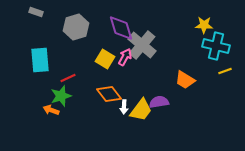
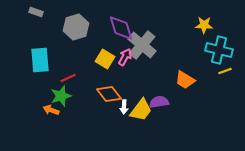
cyan cross: moved 3 px right, 4 px down
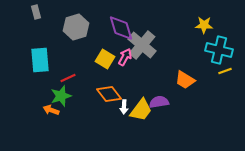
gray rectangle: rotated 56 degrees clockwise
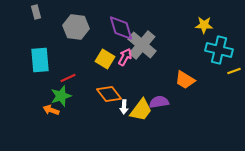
gray hexagon: rotated 25 degrees clockwise
yellow line: moved 9 px right
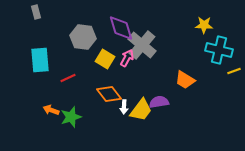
gray hexagon: moved 7 px right, 10 px down
pink arrow: moved 2 px right, 1 px down
green star: moved 10 px right, 21 px down
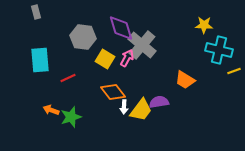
orange diamond: moved 4 px right, 2 px up
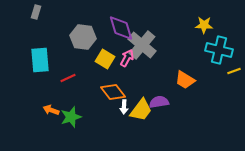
gray rectangle: rotated 32 degrees clockwise
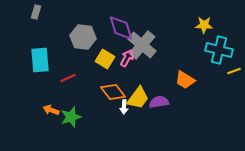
yellow trapezoid: moved 3 px left, 12 px up
